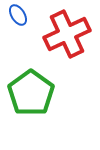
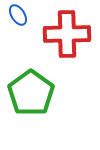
red cross: rotated 24 degrees clockwise
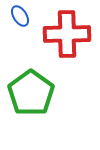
blue ellipse: moved 2 px right, 1 px down
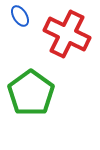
red cross: rotated 27 degrees clockwise
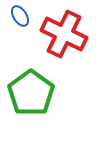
red cross: moved 3 px left
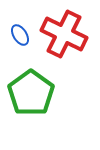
blue ellipse: moved 19 px down
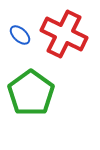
blue ellipse: rotated 15 degrees counterclockwise
